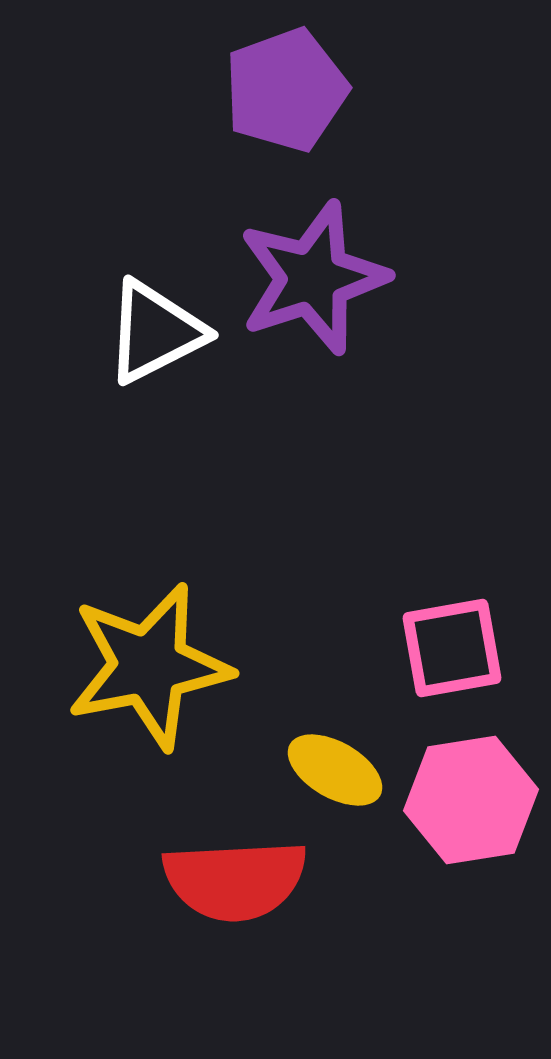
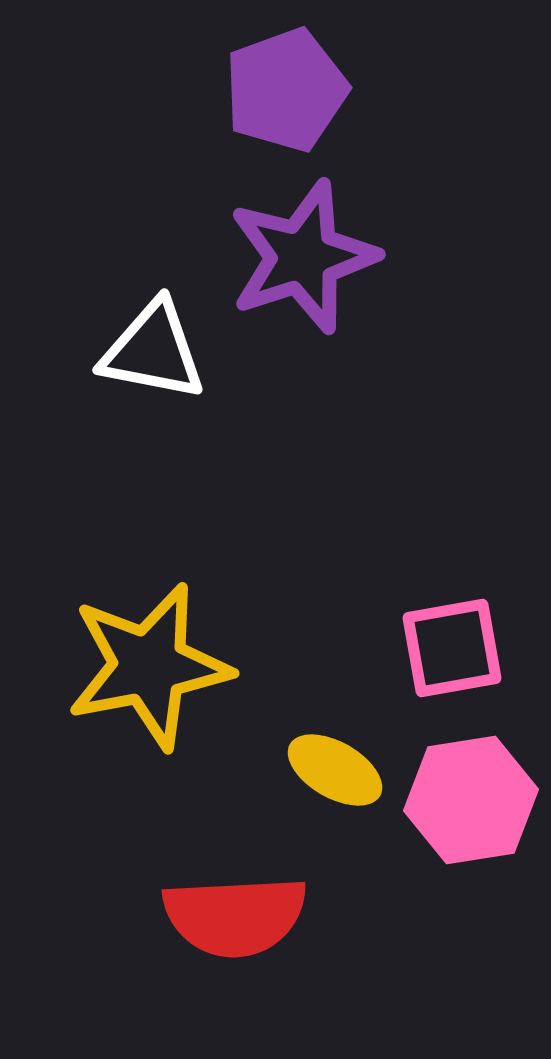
purple star: moved 10 px left, 21 px up
white triangle: moved 2 px left, 19 px down; rotated 38 degrees clockwise
red semicircle: moved 36 px down
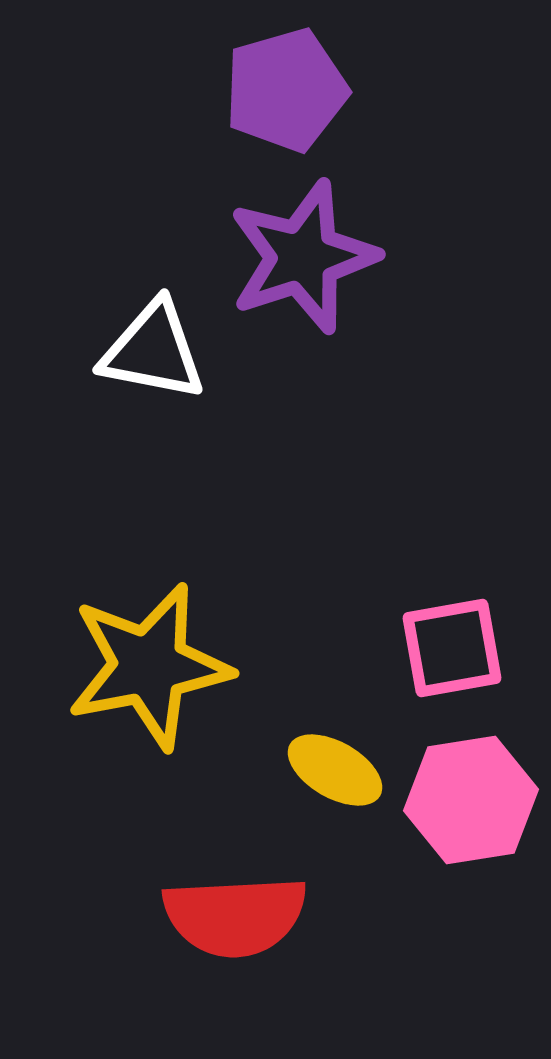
purple pentagon: rotated 4 degrees clockwise
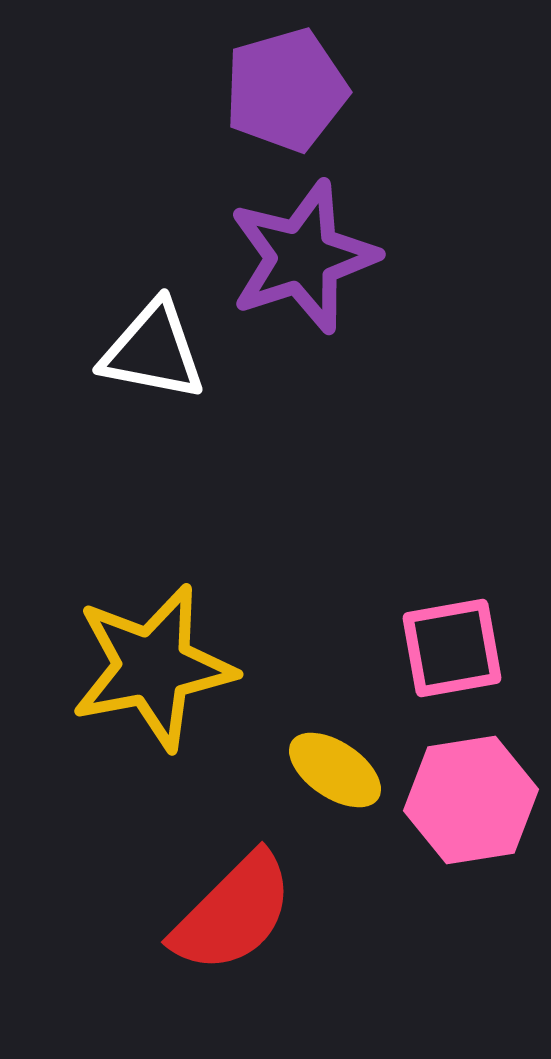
yellow star: moved 4 px right, 1 px down
yellow ellipse: rotated 4 degrees clockwise
red semicircle: moved 2 px left, 3 px up; rotated 42 degrees counterclockwise
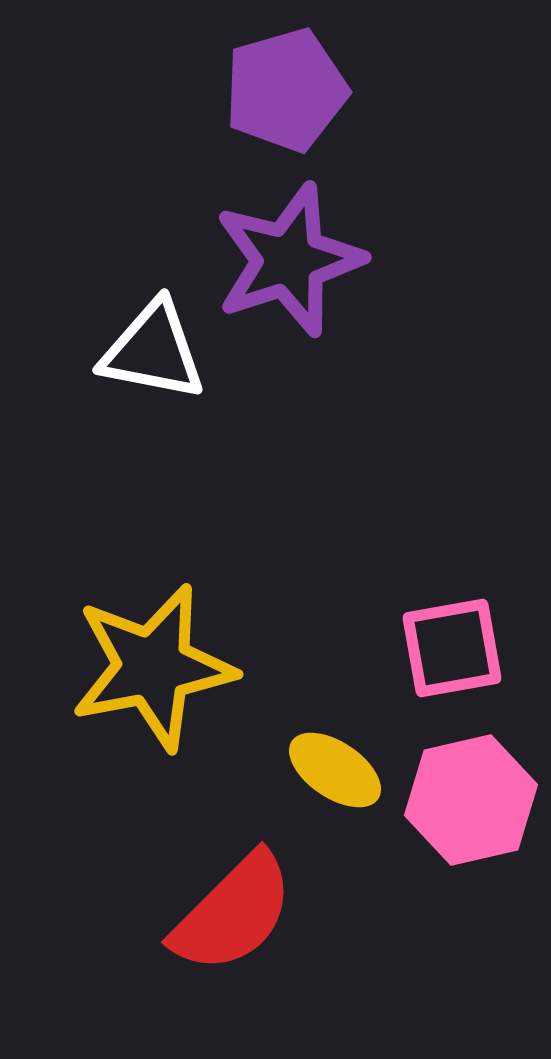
purple star: moved 14 px left, 3 px down
pink hexagon: rotated 4 degrees counterclockwise
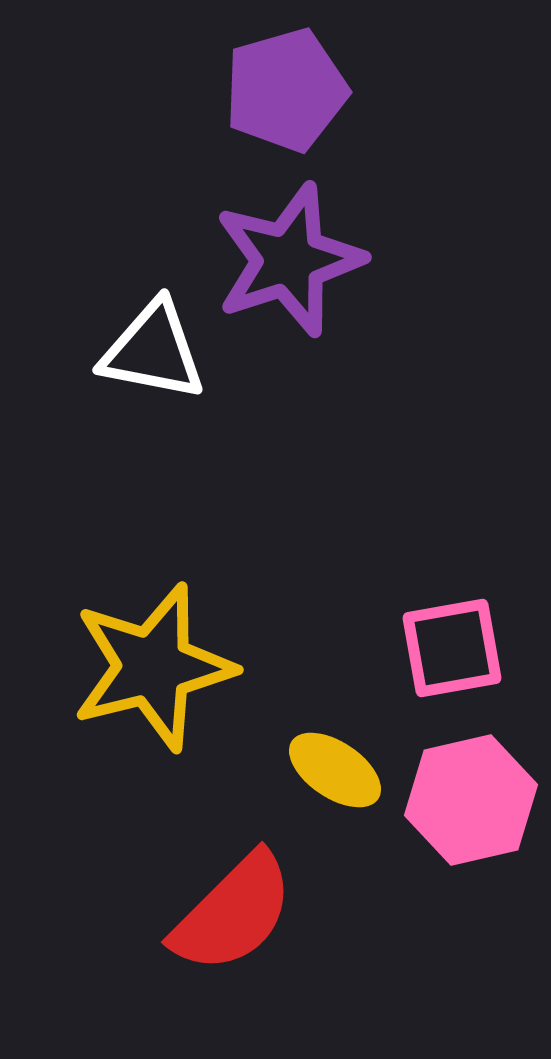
yellow star: rotated 3 degrees counterclockwise
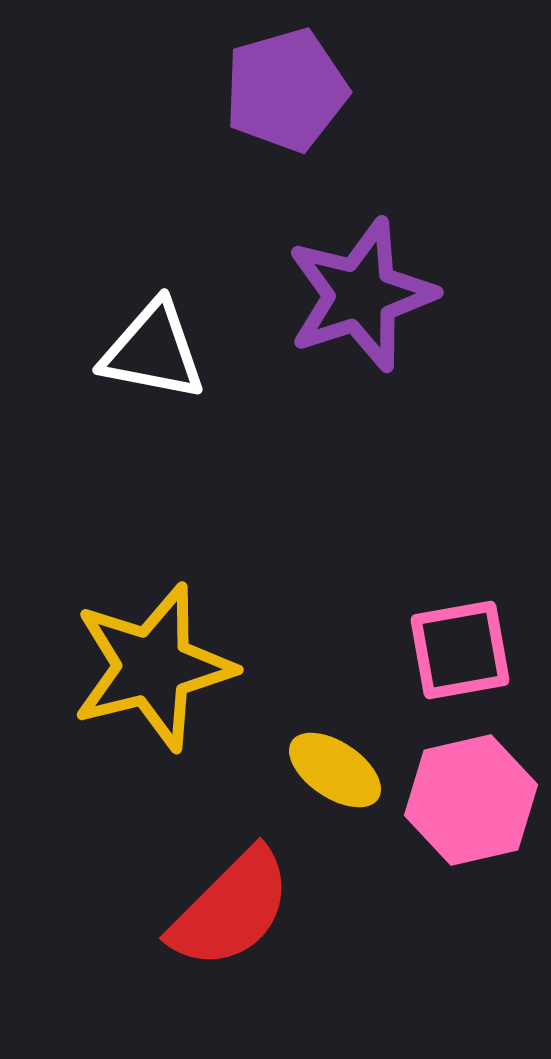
purple star: moved 72 px right, 35 px down
pink square: moved 8 px right, 2 px down
red semicircle: moved 2 px left, 4 px up
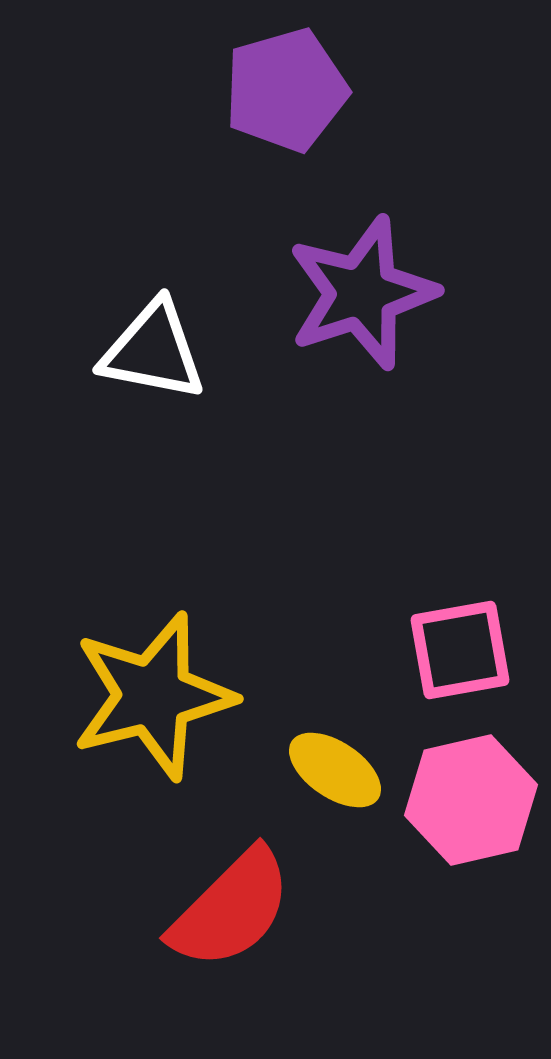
purple star: moved 1 px right, 2 px up
yellow star: moved 29 px down
